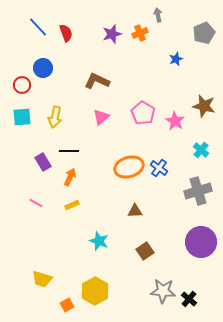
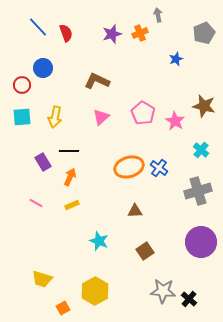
orange square: moved 4 px left, 3 px down
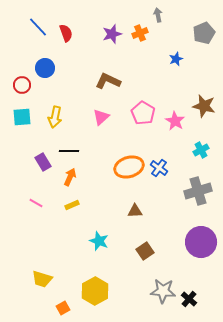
blue circle: moved 2 px right
brown L-shape: moved 11 px right
cyan cross: rotated 21 degrees clockwise
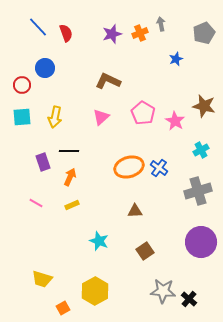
gray arrow: moved 3 px right, 9 px down
purple rectangle: rotated 12 degrees clockwise
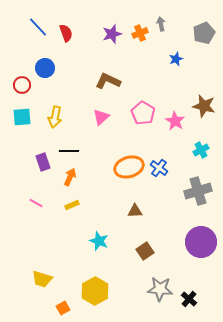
gray star: moved 3 px left, 2 px up
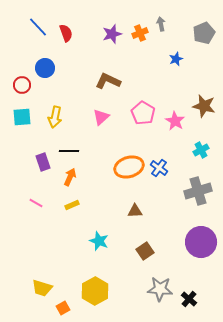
yellow trapezoid: moved 9 px down
